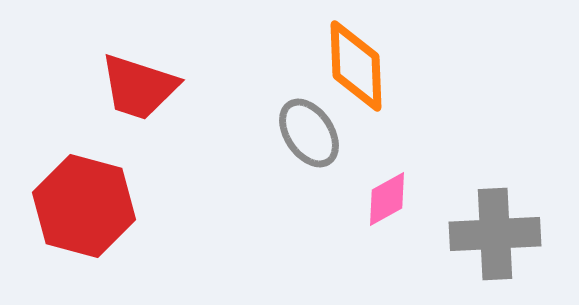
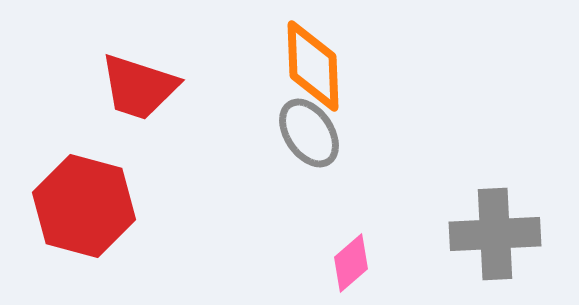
orange diamond: moved 43 px left
pink diamond: moved 36 px left, 64 px down; rotated 12 degrees counterclockwise
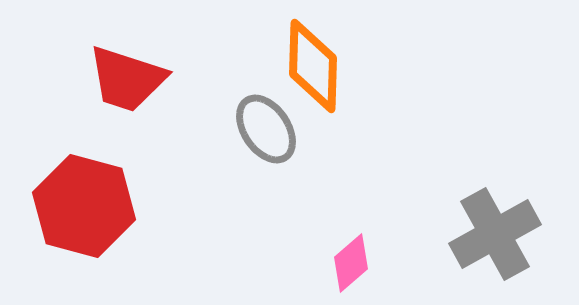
orange diamond: rotated 4 degrees clockwise
red trapezoid: moved 12 px left, 8 px up
gray ellipse: moved 43 px left, 4 px up
gray cross: rotated 26 degrees counterclockwise
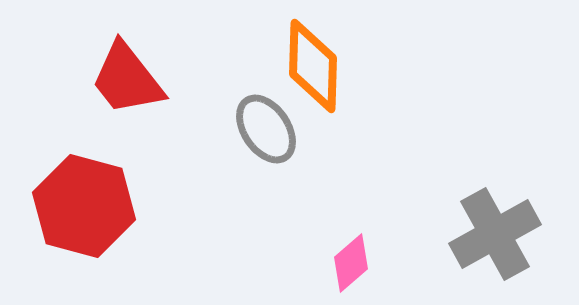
red trapezoid: rotated 34 degrees clockwise
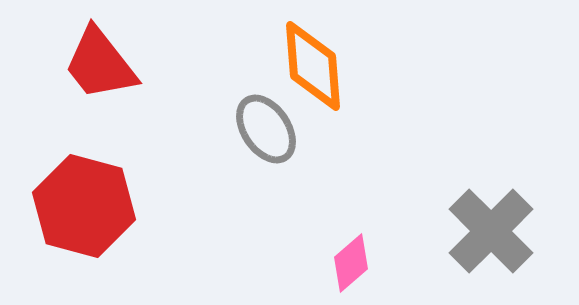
orange diamond: rotated 6 degrees counterclockwise
red trapezoid: moved 27 px left, 15 px up
gray cross: moved 4 px left, 3 px up; rotated 16 degrees counterclockwise
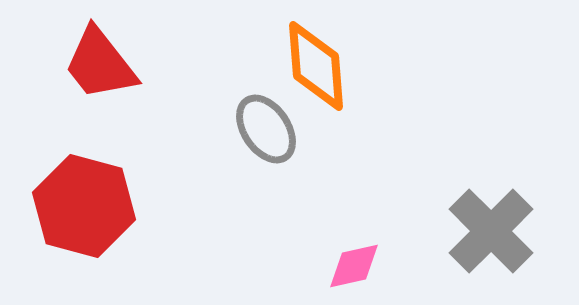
orange diamond: moved 3 px right
pink diamond: moved 3 px right, 3 px down; rotated 28 degrees clockwise
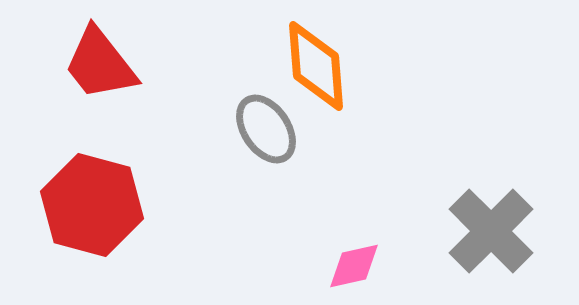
red hexagon: moved 8 px right, 1 px up
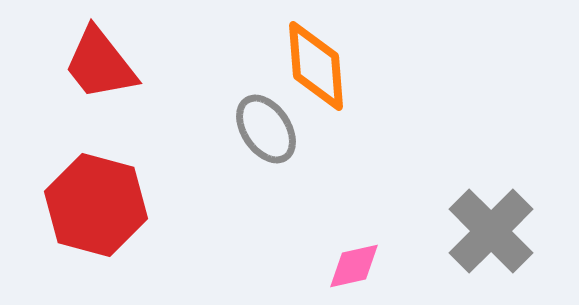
red hexagon: moved 4 px right
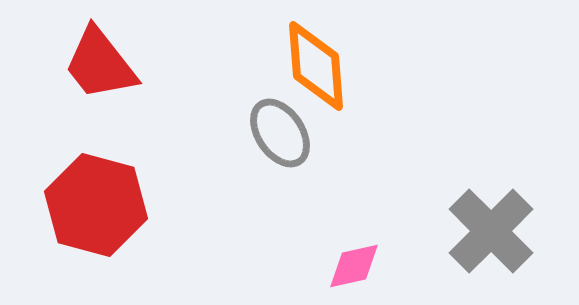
gray ellipse: moved 14 px right, 4 px down
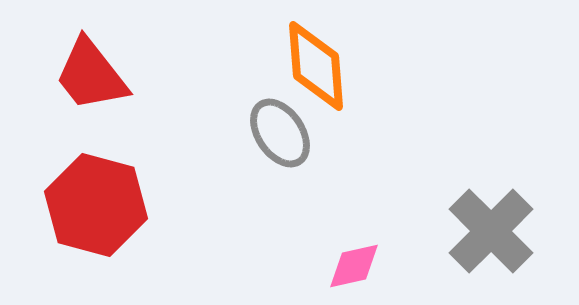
red trapezoid: moved 9 px left, 11 px down
